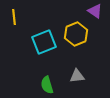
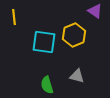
yellow hexagon: moved 2 px left, 1 px down
cyan square: rotated 30 degrees clockwise
gray triangle: rotated 21 degrees clockwise
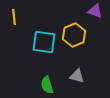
purple triangle: rotated 14 degrees counterclockwise
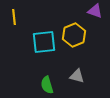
cyan square: rotated 15 degrees counterclockwise
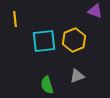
yellow line: moved 1 px right, 2 px down
yellow hexagon: moved 5 px down
cyan square: moved 1 px up
gray triangle: rotated 35 degrees counterclockwise
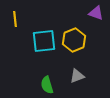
purple triangle: moved 1 px right, 2 px down
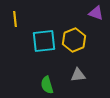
gray triangle: moved 1 px right, 1 px up; rotated 14 degrees clockwise
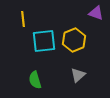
yellow line: moved 8 px right
gray triangle: rotated 35 degrees counterclockwise
green semicircle: moved 12 px left, 5 px up
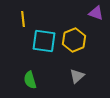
cyan square: rotated 15 degrees clockwise
gray triangle: moved 1 px left, 1 px down
green semicircle: moved 5 px left
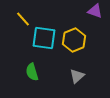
purple triangle: moved 1 px left, 2 px up
yellow line: rotated 35 degrees counterclockwise
cyan square: moved 3 px up
green semicircle: moved 2 px right, 8 px up
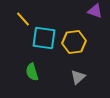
yellow hexagon: moved 2 px down; rotated 15 degrees clockwise
gray triangle: moved 1 px right, 1 px down
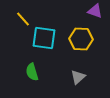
yellow hexagon: moved 7 px right, 3 px up; rotated 10 degrees clockwise
